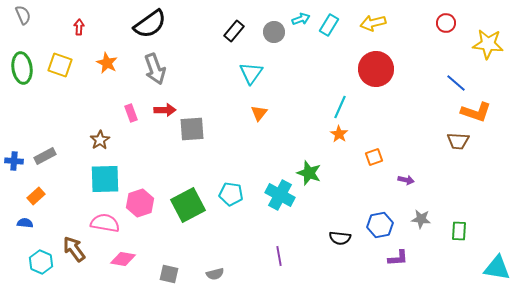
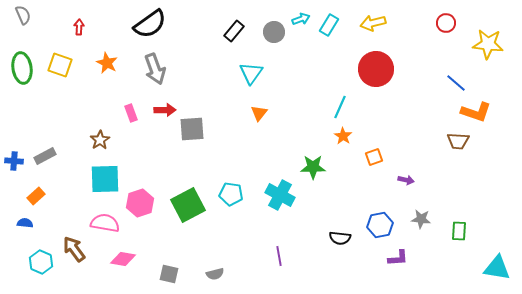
orange star at (339, 134): moved 4 px right, 2 px down
green star at (309, 173): moved 4 px right, 6 px up; rotated 20 degrees counterclockwise
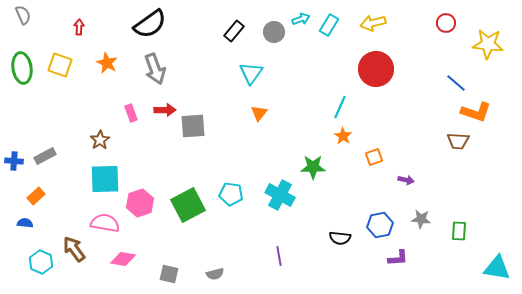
gray square at (192, 129): moved 1 px right, 3 px up
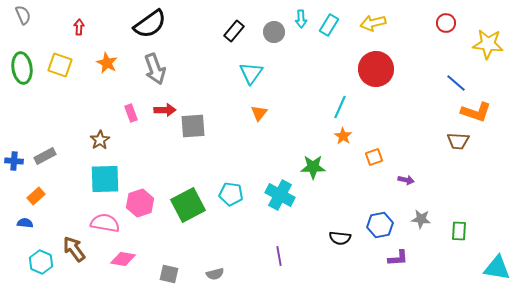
cyan arrow at (301, 19): rotated 108 degrees clockwise
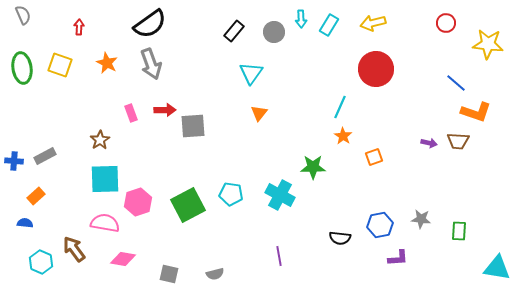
gray arrow at (155, 69): moved 4 px left, 5 px up
purple arrow at (406, 180): moved 23 px right, 37 px up
pink hexagon at (140, 203): moved 2 px left, 1 px up
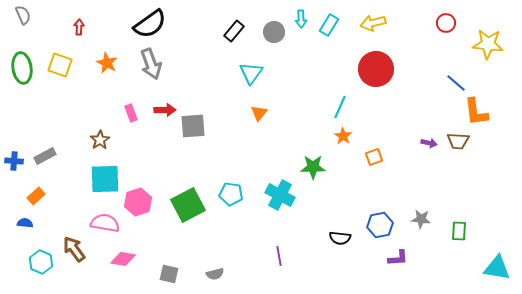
orange L-shape at (476, 112): rotated 64 degrees clockwise
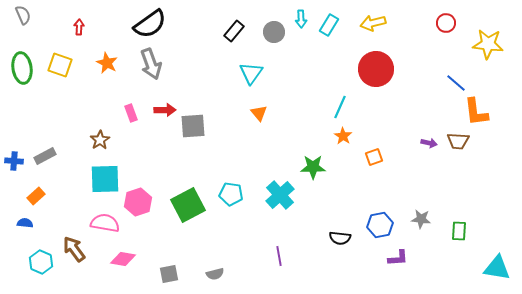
orange triangle at (259, 113): rotated 18 degrees counterclockwise
cyan cross at (280, 195): rotated 20 degrees clockwise
gray square at (169, 274): rotated 24 degrees counterclockwise
